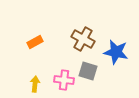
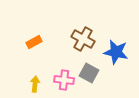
orange rectangle: moved 1 px left
gray square: moved 1 px right, 2 px down; rotated 12 degrees clockwise
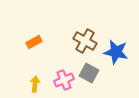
brown cross: moved 2 px right, 2 px down
pink cross: rotated 30 degrees counterclockwise
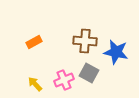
brown cross: rotated 25 degrees counterclockwise
yellow arrow: rotated 49 degrees counterclockwise
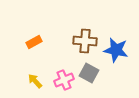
blue star: moved 2 px up
yellow arrow: moved 3 px up
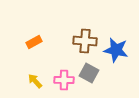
pink cross: rotated 24 degrees clockwise
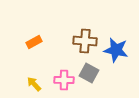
yellow arrow: moved 1 px left, 3 px down
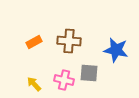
brown cross: moved 16 px left
gray square: rotated 24 degrees counterclockwise
pink cross: rotated 12 degrees clockwise
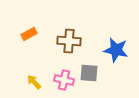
orange rectangle: moved 5 px left, 8 px up
yellow arrow: moved 2 px up
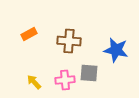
pink cross: moved 1 px right; rotated 18 degrees counterclockwise
